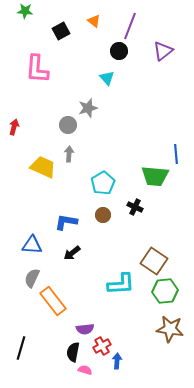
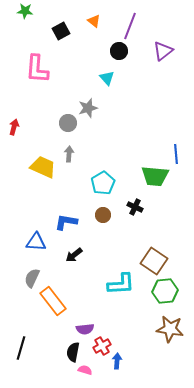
gray circle: moved 2 px up
blue triangle: moved 4 px right, 3 px up
black arrow: moved 2 px right, 2 px down
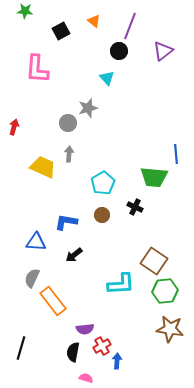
green trapezoid: moved 1 px left, 1 px down
brown circle: moved 1 px left
pink semicircle: moved 1 px right, 8 px down
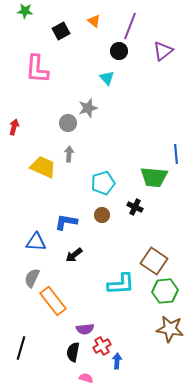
cyan pentagon: rotated 15 degrees clockwise
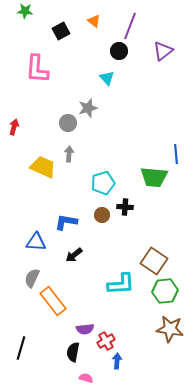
black cross: moved 10 px left; rotated 21 degrees counterclockwise
red cross: moved 4 px right, 5 px up
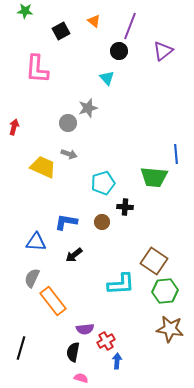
gray arrow: rotated 105 degrees clockwise
brown circle: moved 7 px down
pink semicircle: moved 5 px left
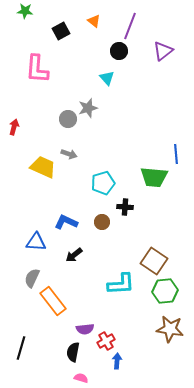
gray circle: moved 4 px up
blue L-shape: rotated 15 degrees clockwise
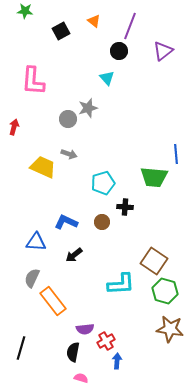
pink L-shape: moved 4 px left, 12 px down
green hexagon: rotated 20 degrees clockwise
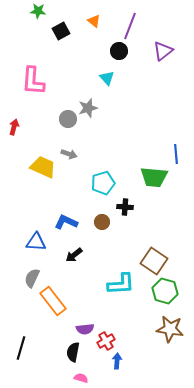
green star: moved 13 px right
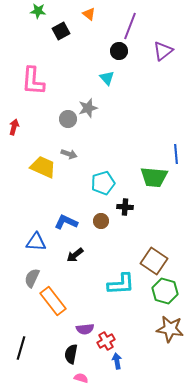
orange triangle: moved 5 px left, 7 px up
brown circle: moved 1 px left, 1 px up
black arrow: moved 1 px right
black semicircle: moved 2 px left, 2 px down
blue arrow: rotated 14 degrees counterclockwise
